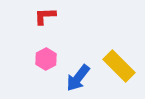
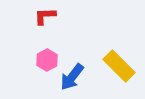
pink hexagon: moved 1 px right, 1 px down
blue arrow: moved 6 px left, 1 px up
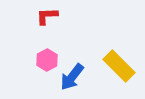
red L-shape: moved 2 px right
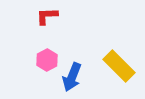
blue arrow: rotated 16 degrees counterclockwise
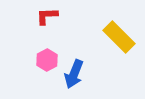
yellow rectangle: moved 29 px up
blue arrow: moved 2 px right, 3 px up
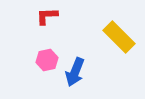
pink hexagon: rotated 15 degrees clockwise
blue arrow: moved 1 px right, 2 px up
